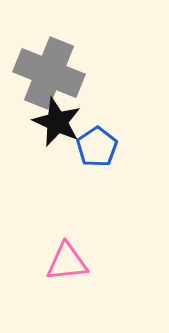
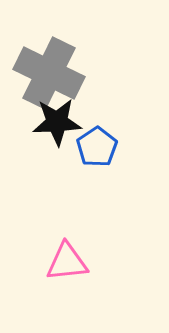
gray cross: rotated 4 degrees clockwise
black star: rotated 27 degrees counterclockwise
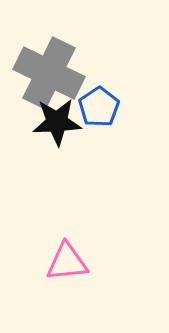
blue pentagon: moved 2 px right, 40 px up
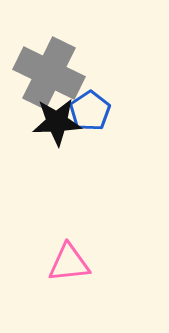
blue pentagon: moved 9 px left, 4 px down
pink triangle: moved 2 px right, 1 px down
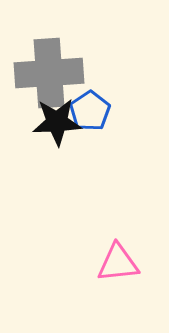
gray cross: rotated 30 degrees counterclockwise
pink triangle: moved 49 px right
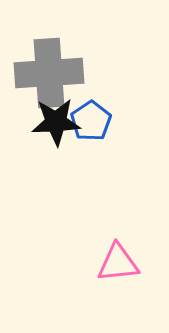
blue pentagon: moved 1 px right, 10 px down
black star: moved 1 px left
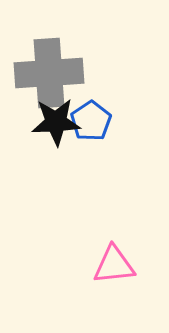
pink triangle: moved 4 px left, 2 px down
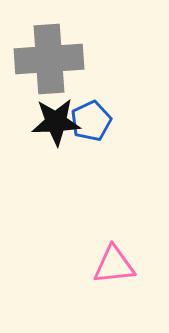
gray cross: moved 14 px up
blue pentagon: rotated 9 degrees clockwise
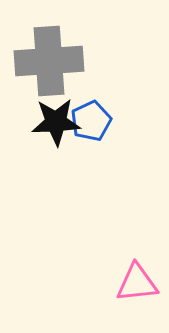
gray cross: moved 2 px down
pink triangle: moved 23 px right, 18 px down
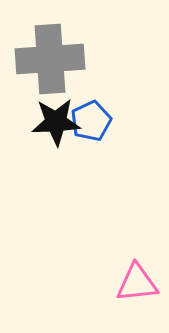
gray cross: moved 1 px right, 2 px up
